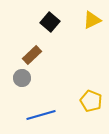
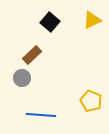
blue line: rotated 20 degrees clockwise
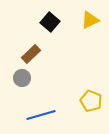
yellow triangle: moved 2 px left
brown rectangle: moved 1 px left, 1 px up
blue line: rotated 20 degrees counterclockwise
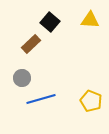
yellow triangle: rotated 30 degrees clockwise
brown rectangle: moved 10 px up
blue line: moved 16 px up
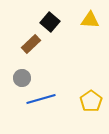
yellow pentagon: rotated 15 degrees clockwise
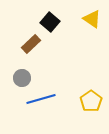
yellow triangle: moved 2 px right, 1 px up; rotated 30 degrees clockwise
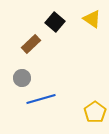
black square: moved 5 px right
yellow pentagon: moved 4 px right, 11 px down
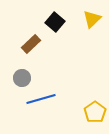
yellow triangle: rotated 42 degrees clockwise
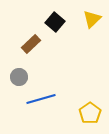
gray circle: moved 3 px left, 1 px up
yellow pentagon: moved 5 px left, 1 px down
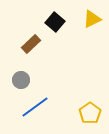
yellow triangle: rotated 18 degrees clockwise
gray circle: moved 2 px right, 3 px down
blue line: moved 6 px left, 8 px down; rotated 20 degrees counterclockwise
